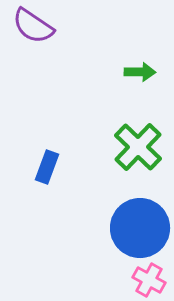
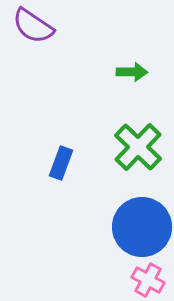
green arrow: moved 8 px left
blue rectangle: moved 14 px right, 4 px up
blue circle: moved 2 px right, 1 px up
pink cross: moved 1 px left
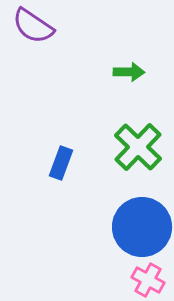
green arrow: moved 3 px left
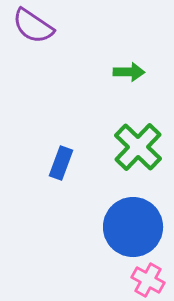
blue circle: moved 9 px left
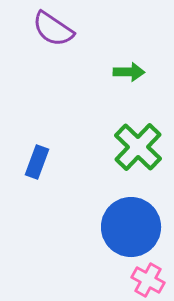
purple semicircle: moved 20 px right, 3 px down
blue rectangle: moved 24 px left, 1 px up
blue circle: moved 2 px left
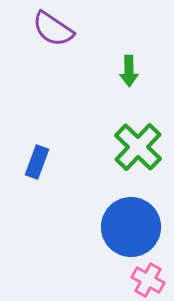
green arrow: moved 1 px up; rotated 88 degrees clockwise
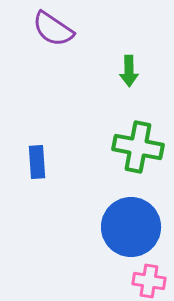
green cross: rotated 33 degrees counterclockwise
blue rectangle: rotated 24 degrees counterclockwise
pink cross: moved 1 px right, 1 px down; rotated 20 degrees counterclockwise
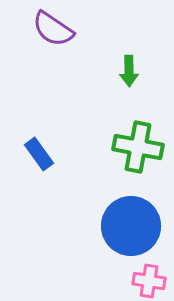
blue rectangle: moved 2 px right, 8 px up; rotated 32 degrees counterclockwise
blue circle: moved 1 px up
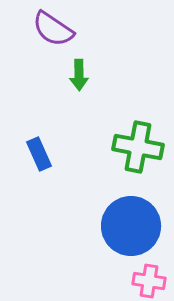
green arrow: moved 50 px left, 4 px down
blue rectangle: rotated 12 degrees clockwise
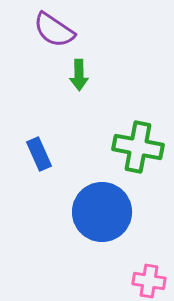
purple semicircle: moved 1 px right, 1 px down
blue circle: moved 29 px left, 14 px up
